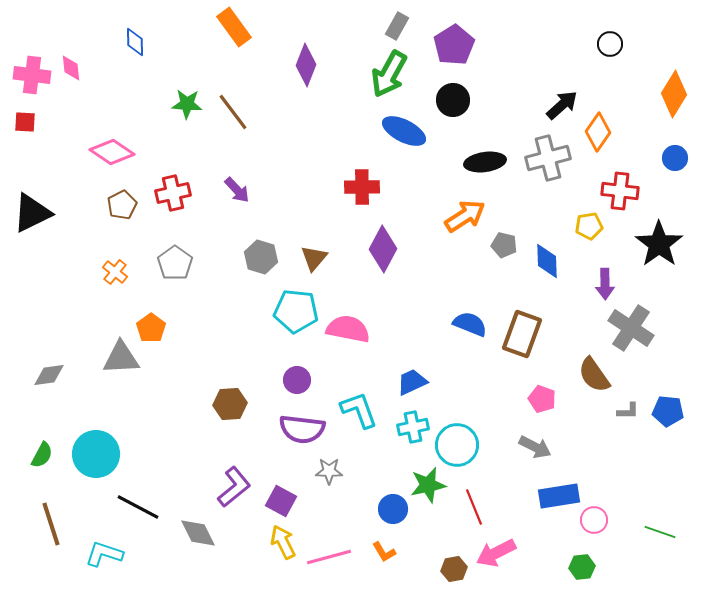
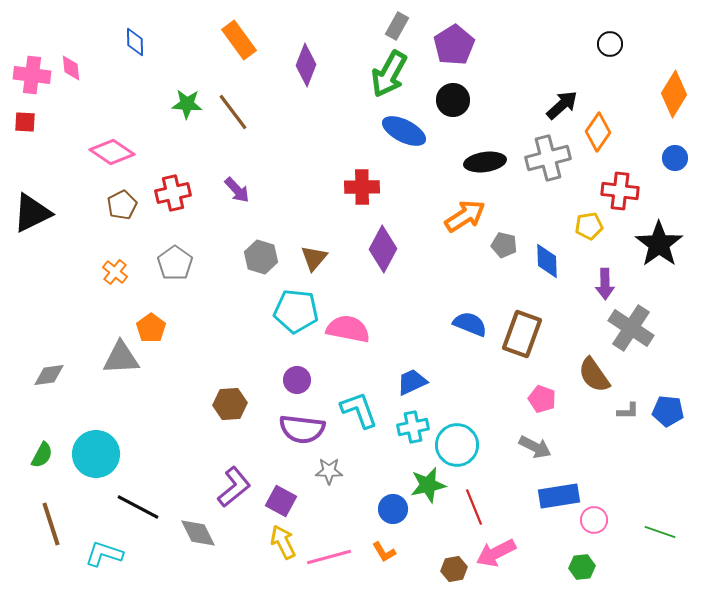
orange rectangle at (234, 27): moved 5 px right, 13 px down
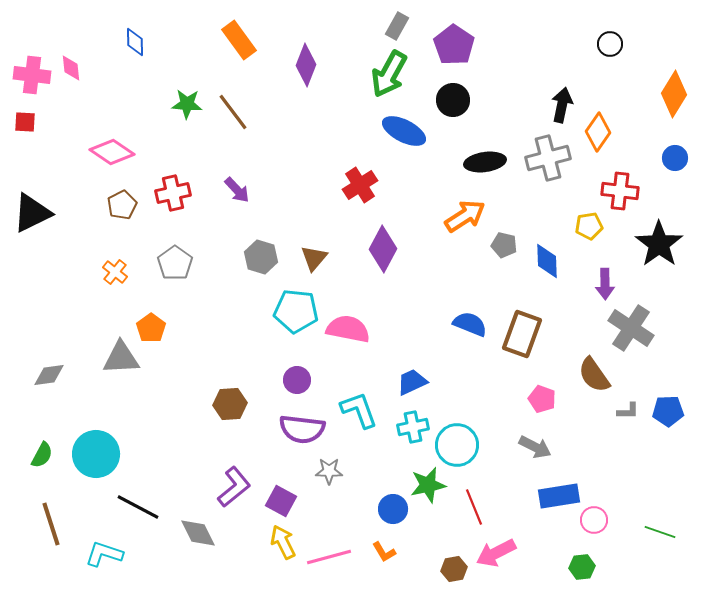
purple pentagon at (454, 45): rotated 6 degrees counterclockwise
black arrow at (562, 105): rotated 36 degrees counterclockwise
red cross at (362, 187): moved 2 px left, 2 px up; rotated 32 degrees counterclockwise
blue pentagon at (668, 411): rotated 8 degrees counterclockwise
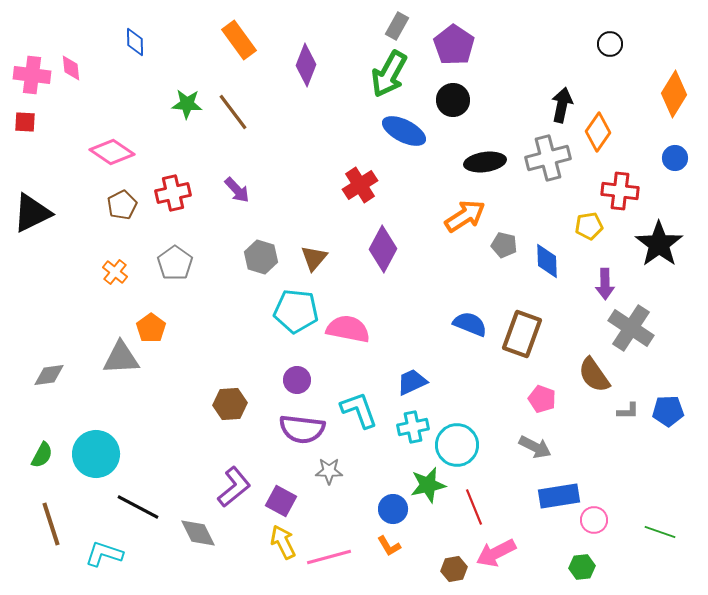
orange L-shape at (384, 552): moved 5 px right, 6 px up
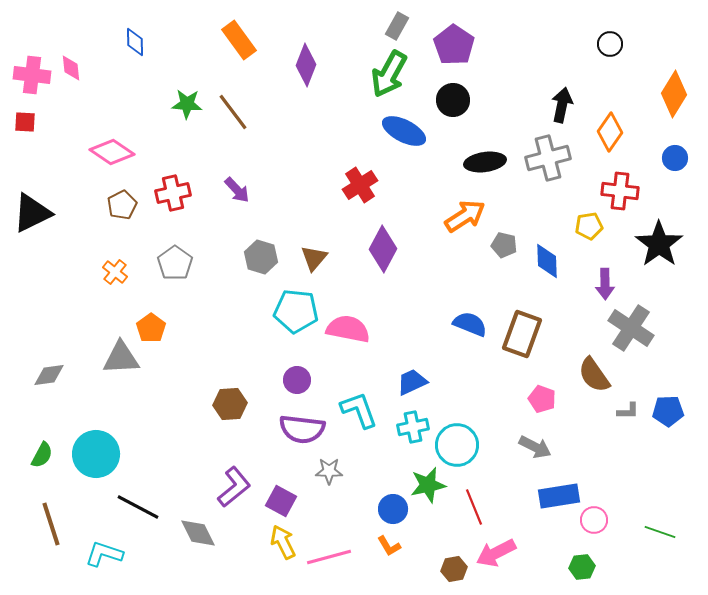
orange diamond at (598, 132): moved 12 px right
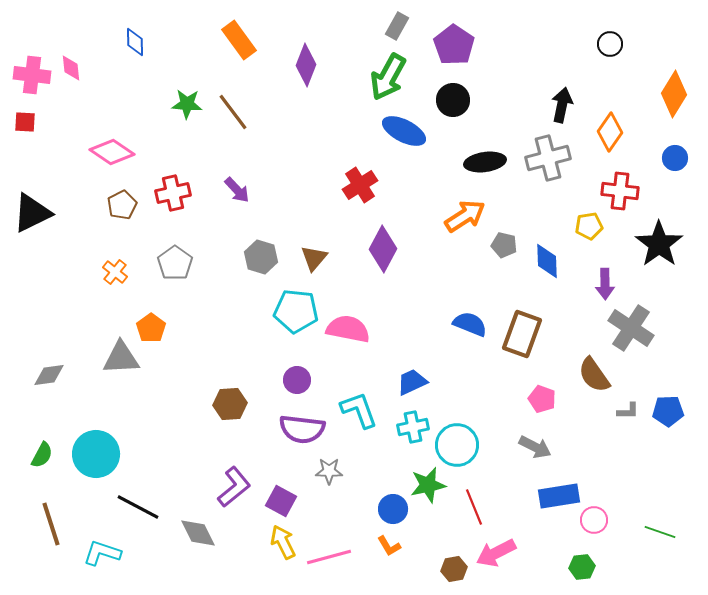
green arrow at (389, 74): moved 1 px left, 3 px down
cyan L-shape at (104, 554): moved 2 px left, 1 px up
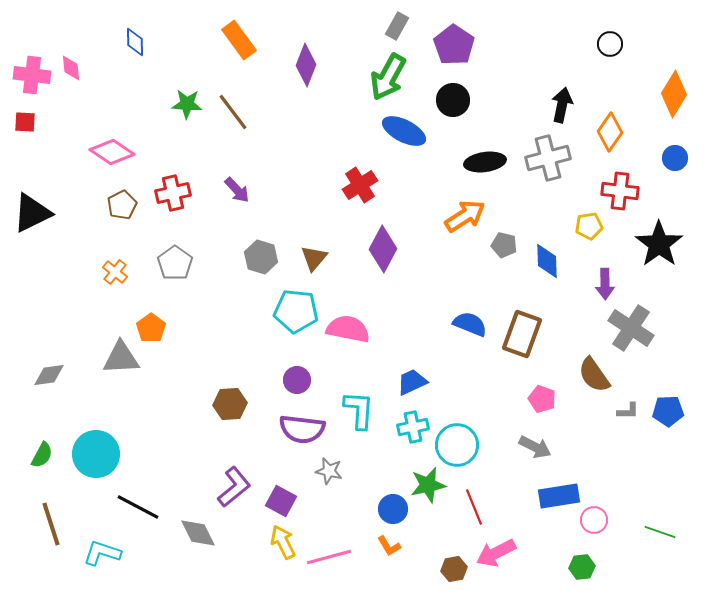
cyan L-shape at (359, 410): rotated 24 degrees clockwise
gray star at (329, 471): rotated 12 degrees clockwise
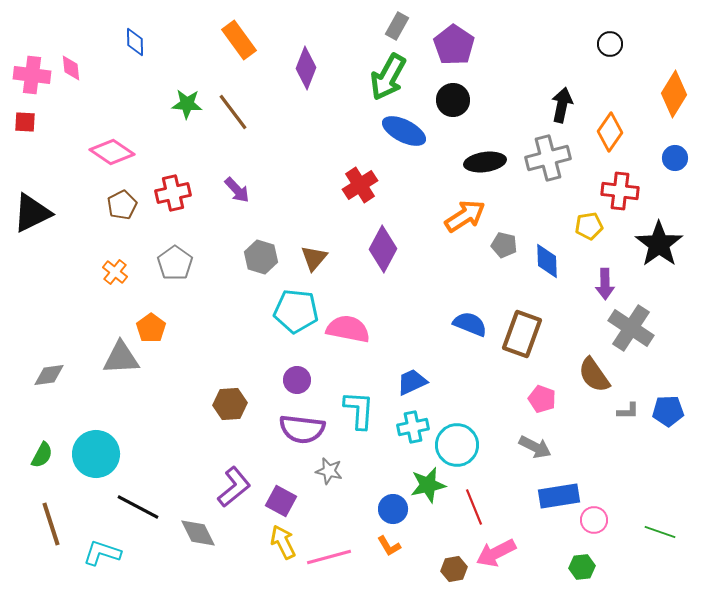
purple diamond at (306, 65): moved 3 px down
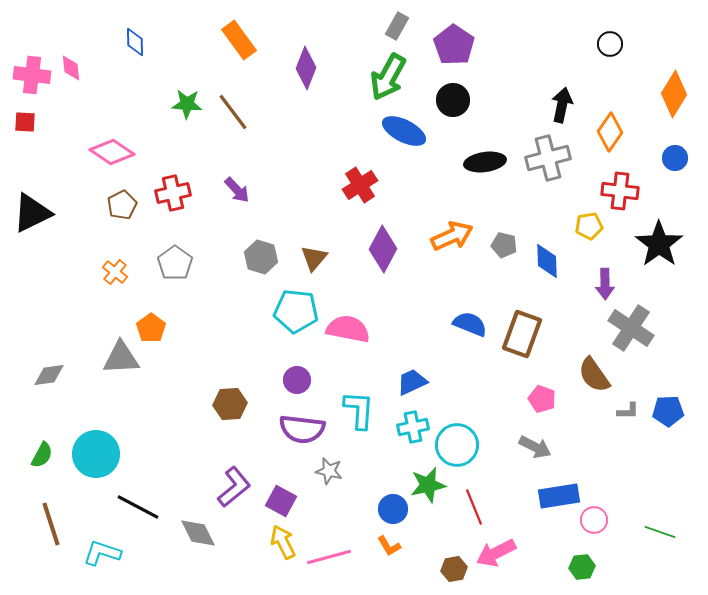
orange arrow at (465, 216): moved 13 px left, 20 px down; rotated 9 degrees clockwise
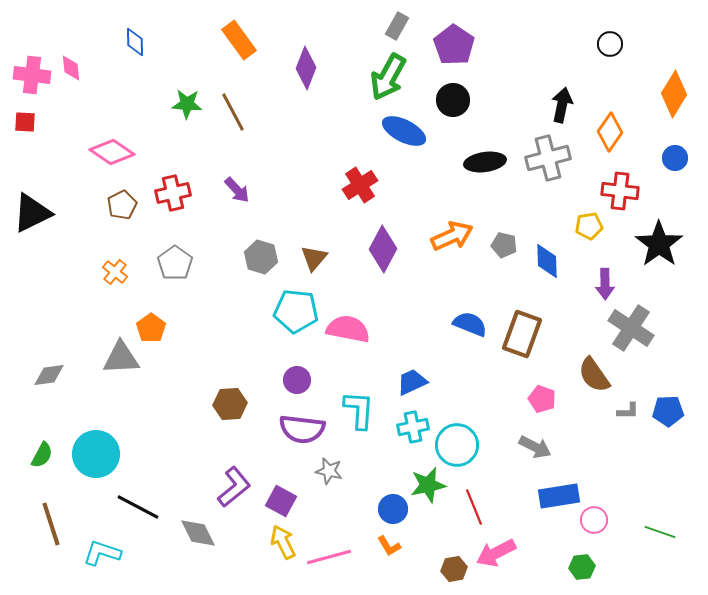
brown line at (233, 112): rotated 9 degrees clockwise
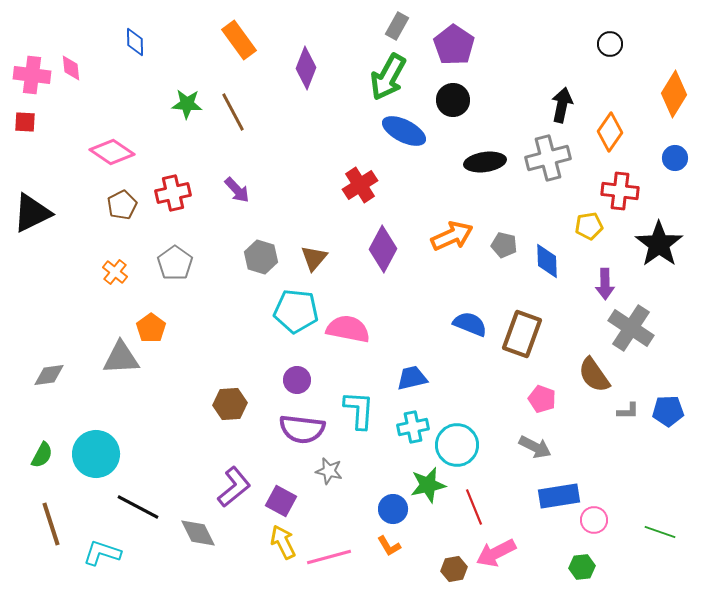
blue trapezoid at (412, 382): moved 4 px up; rotated 12 degrees clockwise
